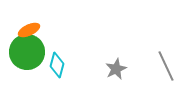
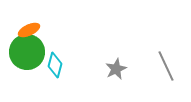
cyan diamond: moved 2 px left
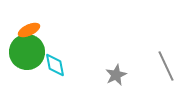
cyan diamond: rotated 25 degrees counterclockwise
gray star: moved 6 px down
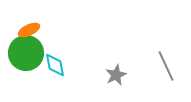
green circle: moved 1 px left, 1 px down
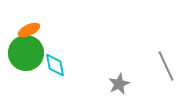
gray star: moved 3 px right, 9 px down
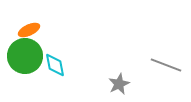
green circle: moved 1 px left, 3 px down
gray line: moved 1 px up; rotated 44 degrees counterclockwise
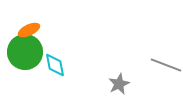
green circle: moved 4 px up
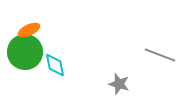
gray line: moved 6 px left, 10 px up
gray star: rotated 30 degrees counterclockwise
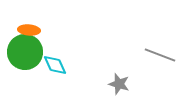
orange ellipse: rotated 30 degrees clockwise
cyan diamond: rotated 15 degrees counterclockwise
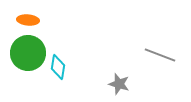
orange ellipse: moved 1 px left, 10 px up
green circle: moved 3 px right, 1 px down
cyan diamond: moved 3 px right, 2 px down; rotated 35 degrees clockwise
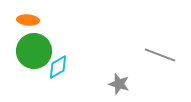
green circle: moved 6 px right, 2 px up
cyan diamond: rotated 50 degrees clockwise
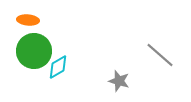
gray line: rotated 20 degrees clockwise
gray star: moved 3 px up
